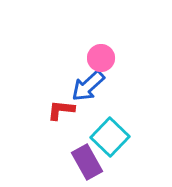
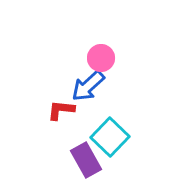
purple rectangle: moved 1 px left, 2 px up
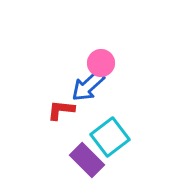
pink circle: moved 5 px down
cyan square: rotated 9 degrees clockwise
purple rectangle: moved 1 px right; rotated 16 degrees counterclockwise
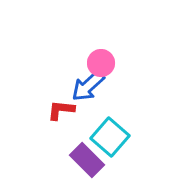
cyan square: rotated 12 degrees counterclockwise
